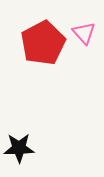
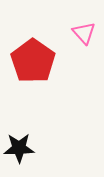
red pentagon: moved 10 px left, 18 px down; rotated 9 degrees counterclockwise
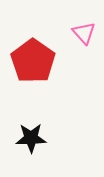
black star: moved 12 px right, 10 px up
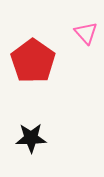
pink triangle: moved 2 px right
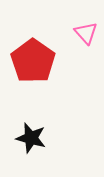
black star: rotated 16 degrees clockwise
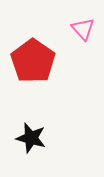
pink triangle: moved 3 px left, 4 px up
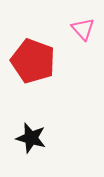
red pentagon: rotated 15 degrees counterclockwise
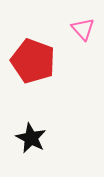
black star: rotated 12 degrees clockwise
